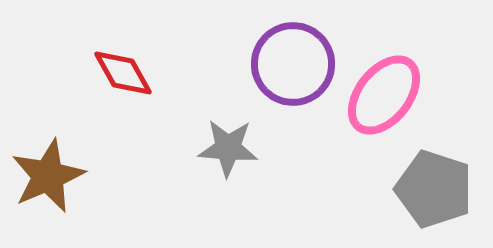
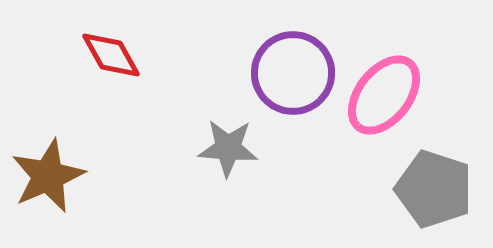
purple circle: moved 9 px down
red diamond: moved 12 px left, 18 px up
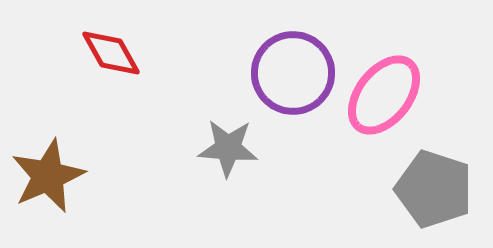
red diamond: moved 2 px up
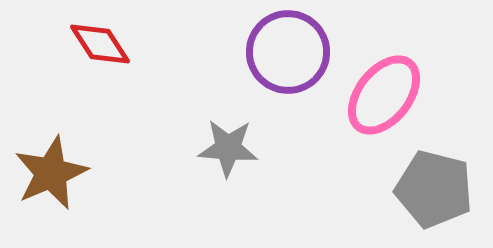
red diamond: moved 11 px left, 9 px up; rotated 4 degrees counterclockwise
purple circle: moved 5 px left, 21 px up
brown star: moved 3 px right, 3 px up
gray pentagon: rotated 4 degrees counterclockwise
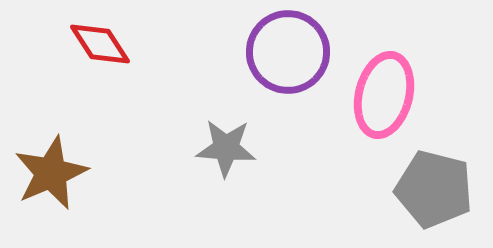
pink ellipse: rotated 24 degrees counterclockwise
gray star: moved 2 px left
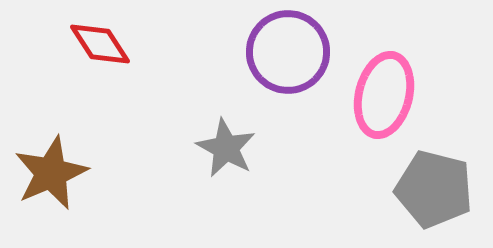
gray star: rotated 24 degrees clockwise
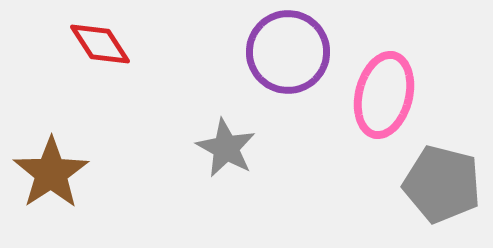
brown star: rotated 10 degrees counterclockwise
gray pentagon: moved 8 px right, 5 px up
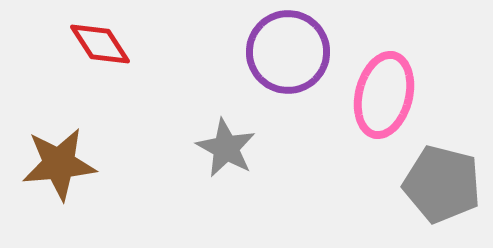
brown star: moved 8 px right, 9 px up; rotated 28 degrees clockwise
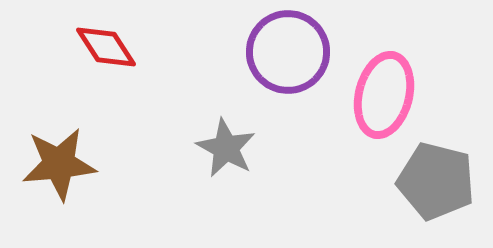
red diamond: moved 6 px right, 3 px down
gray pentagon: moved 6 px left, 3 px up
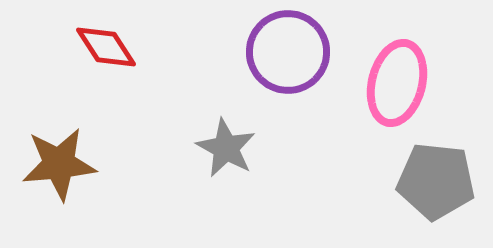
pink ellipse: moved 13 px right, 12 px up
gray pentagon: rotated 8 degrees counterclockwise
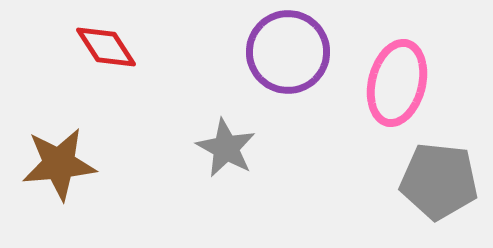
gray pentagon: moved 3 px right
